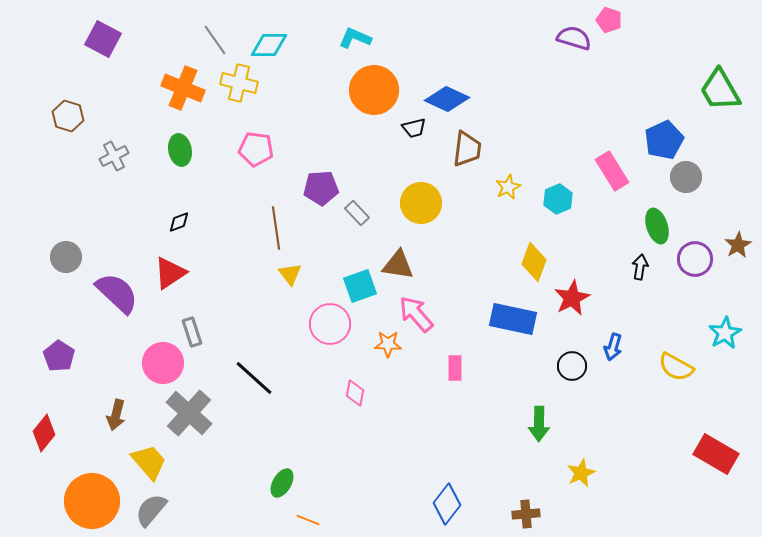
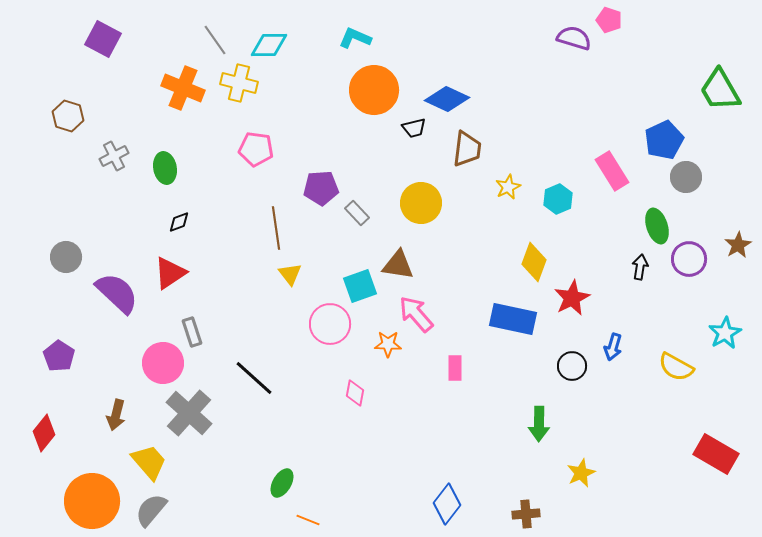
green ellipse at (180, 150): moved 15 px left, 18 px down
purple circle at (695, 259): moved 6 px left
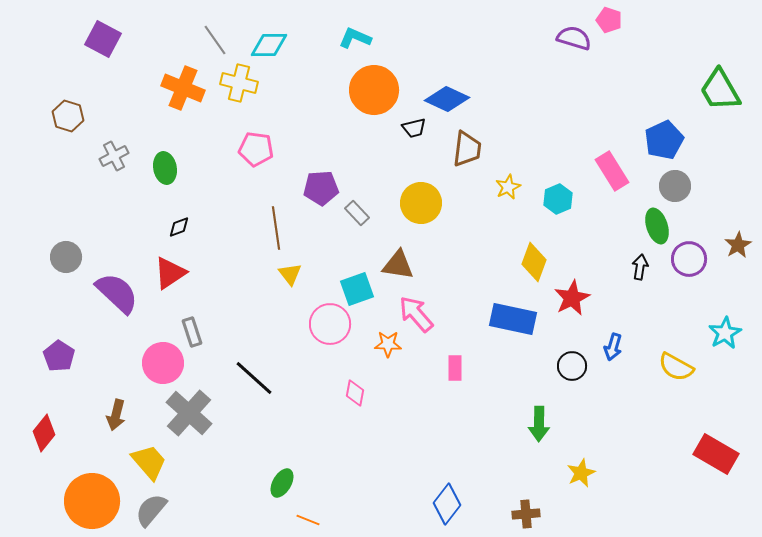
gray circle at (686, 177): moved 11 px left, 9 px down
black diamond at (179, 222): moved 5 px down
cyan square at (360, 286): moved 3 px left, 3 px down
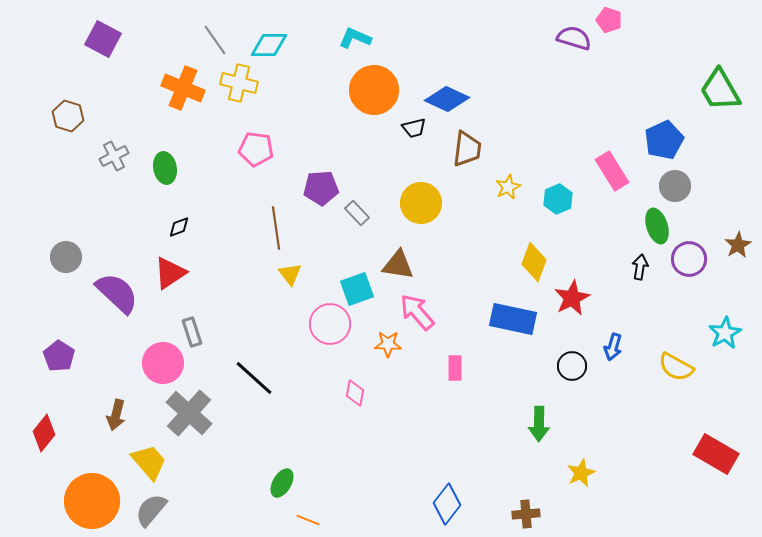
pink arrow at (416, 314): moved 1 px right, 2 px up
